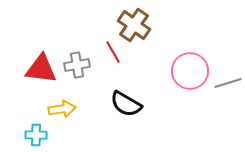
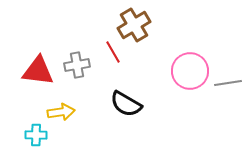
brown cross: rotated 24 degrees clockwise
red triangle: moved 3 px left, 2 px down
gray line: rotated 8 degrees clockwise
yellow arrow: moved 1 px left, 3 px down
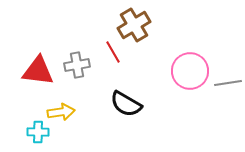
cyan cross: moved 2 px right, 3 px up
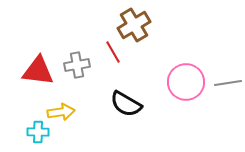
pink circle: moved 4 px left, 11 px down
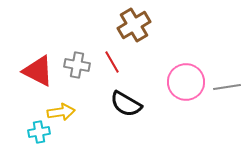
red line: moved 1 px left, 10 px down
gray cross: rotated 20 degrees clockwise
red triangle: rotated 20 degrees clockwise
gray line: moved 1 px left, 4 px down
cyan cross: moved 1 px right; rotated 10 degrees counterclockwise
